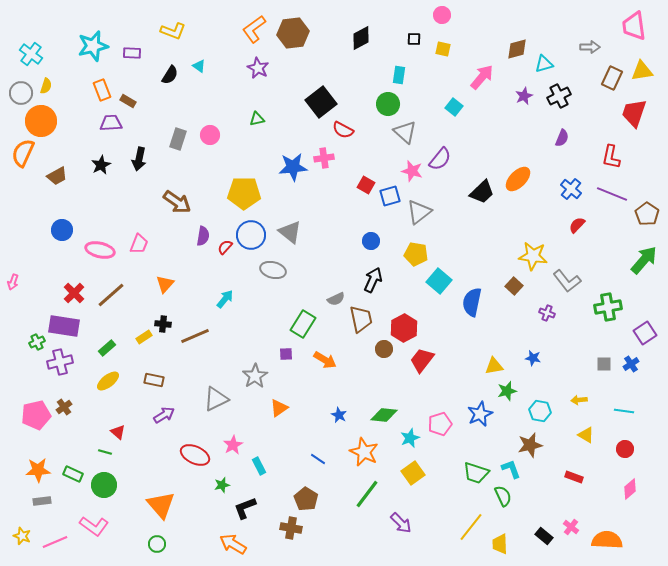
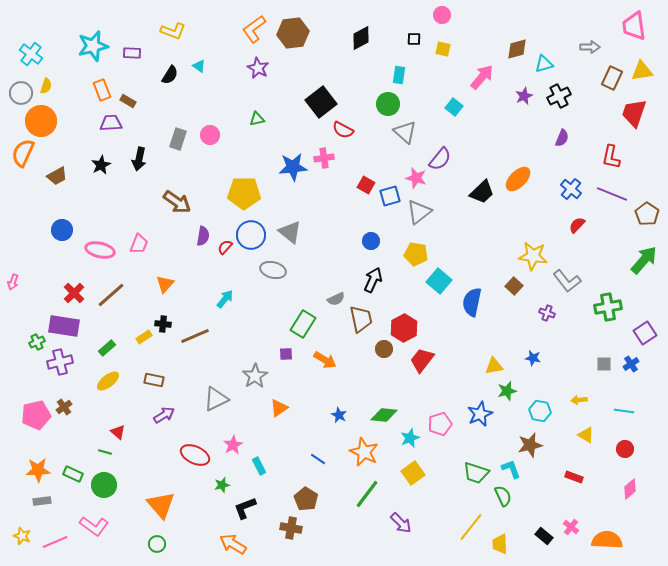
pink star at (412, 171): moved 4 px right, 7 px down
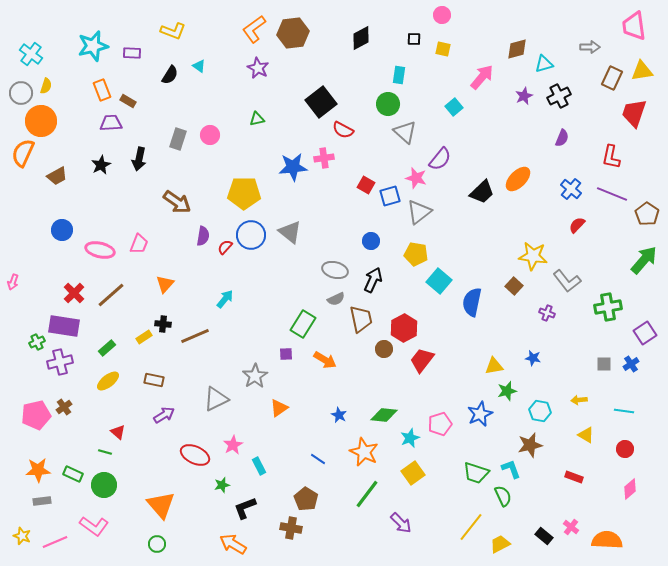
cyan square at (454, 107): rotated 12 degrees clockwise
gray ellipse at (273, 270): moved 62 px right
yellow trapezoid at (500, 544): rotated 65 degrees clockwise
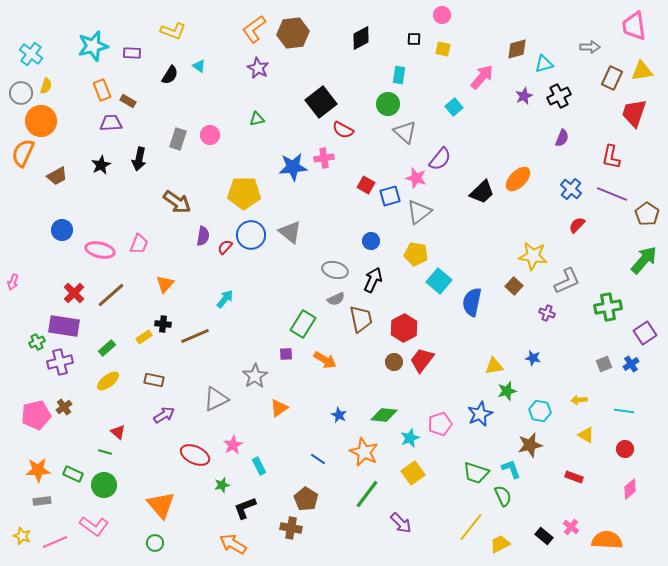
gray L-shape at (567, 281): rotated 76 degrees counterclockwise
brown circle at (384, 349): moved 10 px right, 13 px down
gray square at (604, 364): rotated 21 degrees counterclockwise
green circle at (157, 544): moved 2 px left, 1 px up
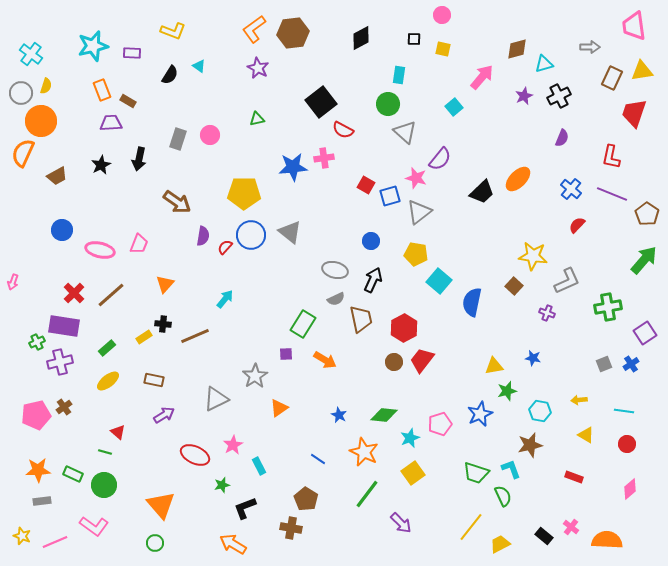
red circle at (625, 449): moved 2 px right, 5 px up
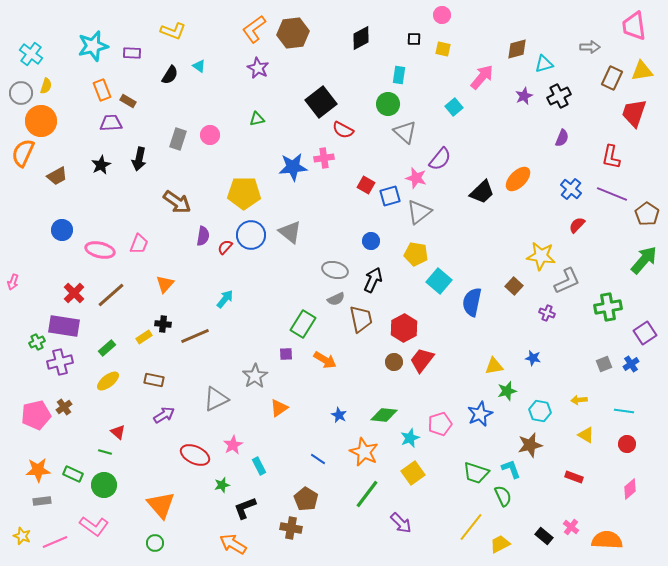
yellow star at (533, 256): moved 8 px right
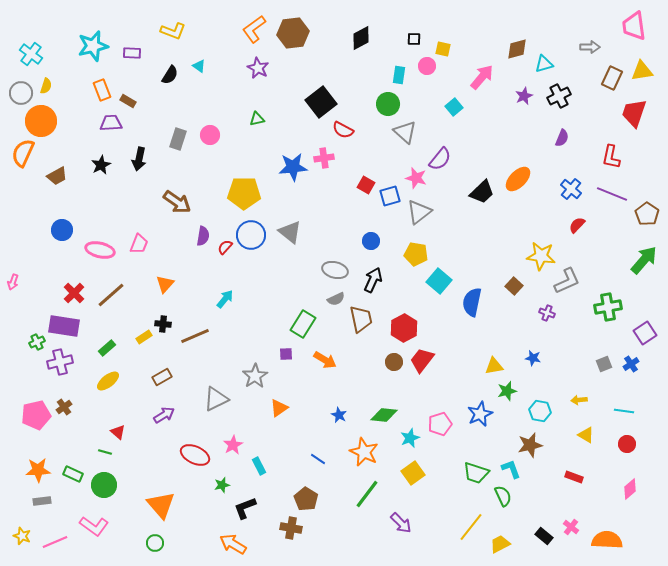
pink circle at (442, 15): moved 15 px left, 51 px down
brown rectangle at (154, 380): moved 8 px right, 3 px up; rotated 42 degrees counterclockwise
